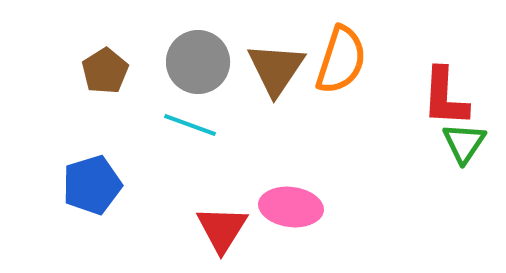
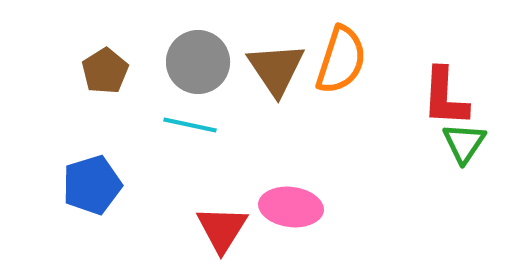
brown triangle: rotated 8 degrees counterclockwise
cyan line: rotated 8 degrees counterclockwise
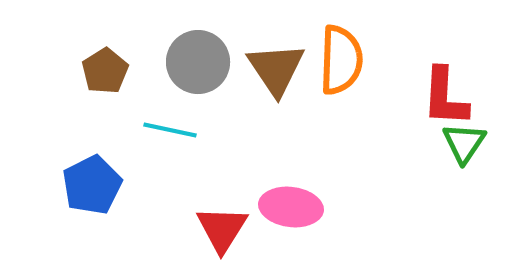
orange semicircle: rotated 16 degrees counterclockwise
cyan line: moved 20 px left, 5 px down
blue pentagon: rotated 10 degrees counterclockwise
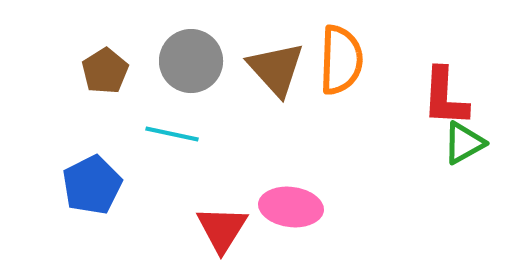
gray circle: moved 7 px left, 1 px up
brown triangle: rotated 8 degrees counterclockwise
cyan line: moved 2 px right, 4 px down
green triangle: rotated 27 degrees clockwise
